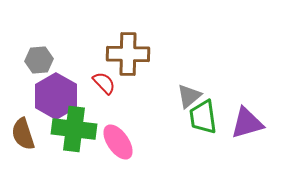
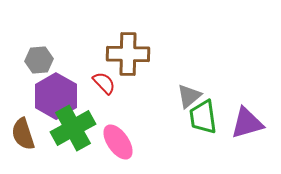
green cross: moved 1 px left, 1 px up; rotated 36 degrees counterclockwise
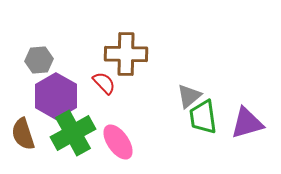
brown cross: moved 2 px left
green cross: moved 5 px down
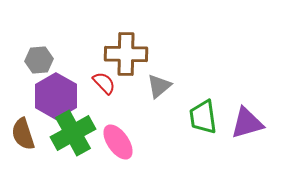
gray triangle: moved 30 px left, 10 px up
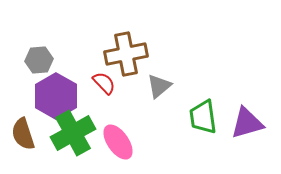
brown cross: rotated 12 degrees counterclockwise
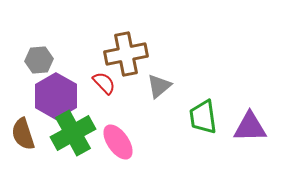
purple triangle: moved 3 px right, 4 px down; rotated 15 degrees clockwise
